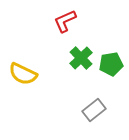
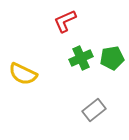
green cross: rotated 20 degrees clockwise
green pentagon: moved 1 px right, 6 px up
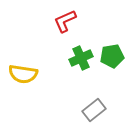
green pentagon: moved 2 px up
yellow semicircle: rotated 16 degrees counterclockwise
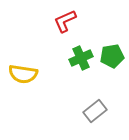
gray rectangle: moved 1 px right, 1 px down
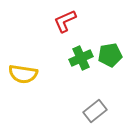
green pentagon: moved 2 px left, 1 px up
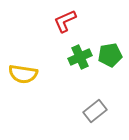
green cross: moved 1 px left, 1 px up
